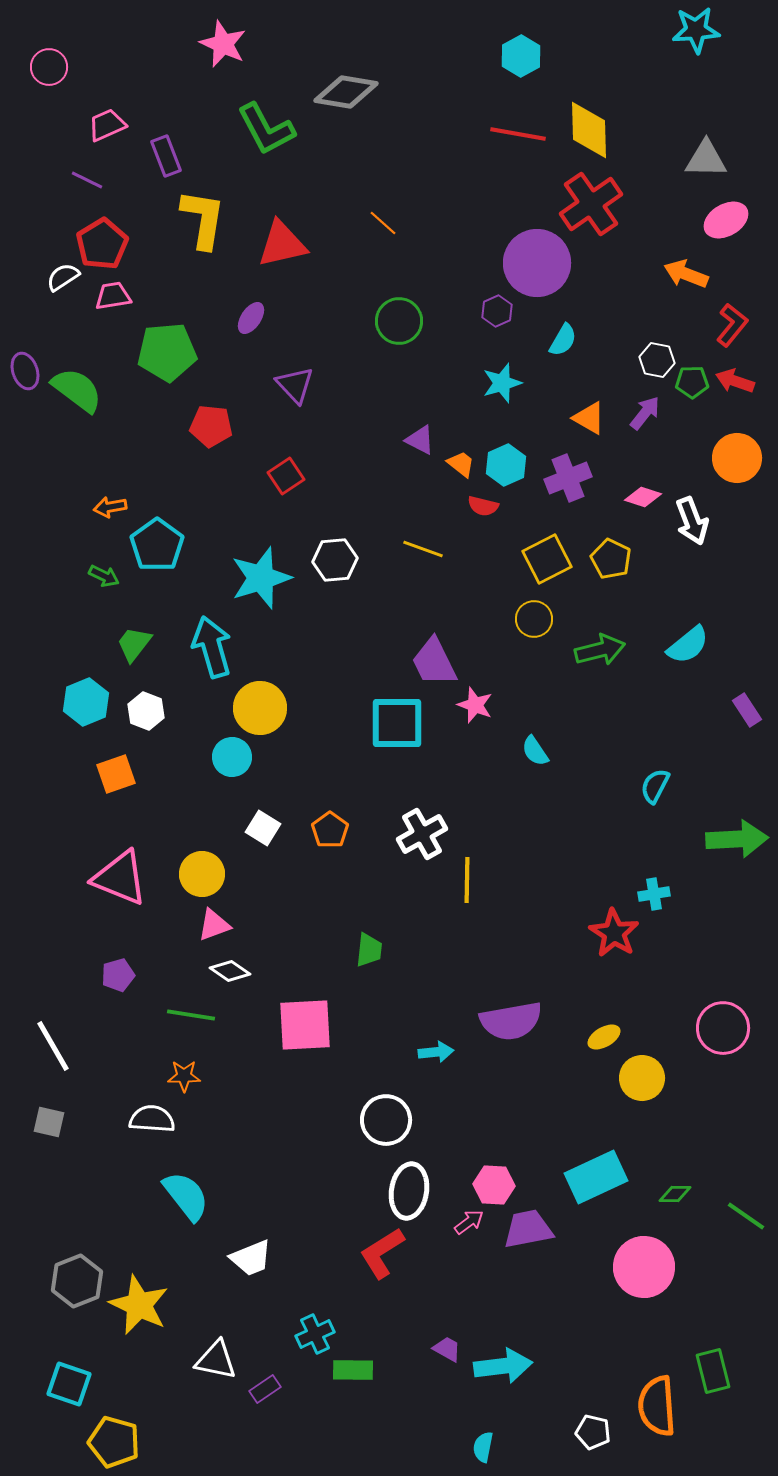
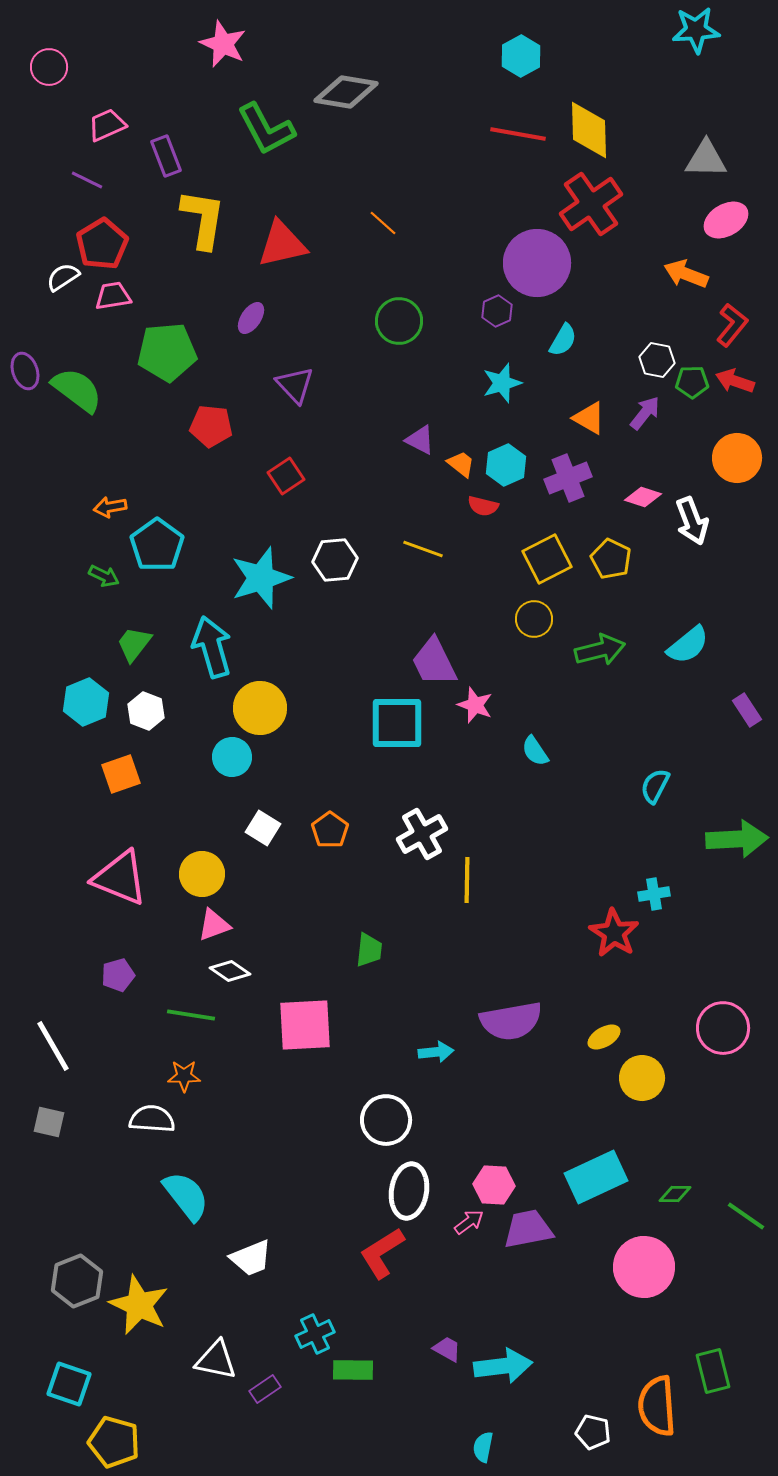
orange square at (116, 774): moved 5 px right
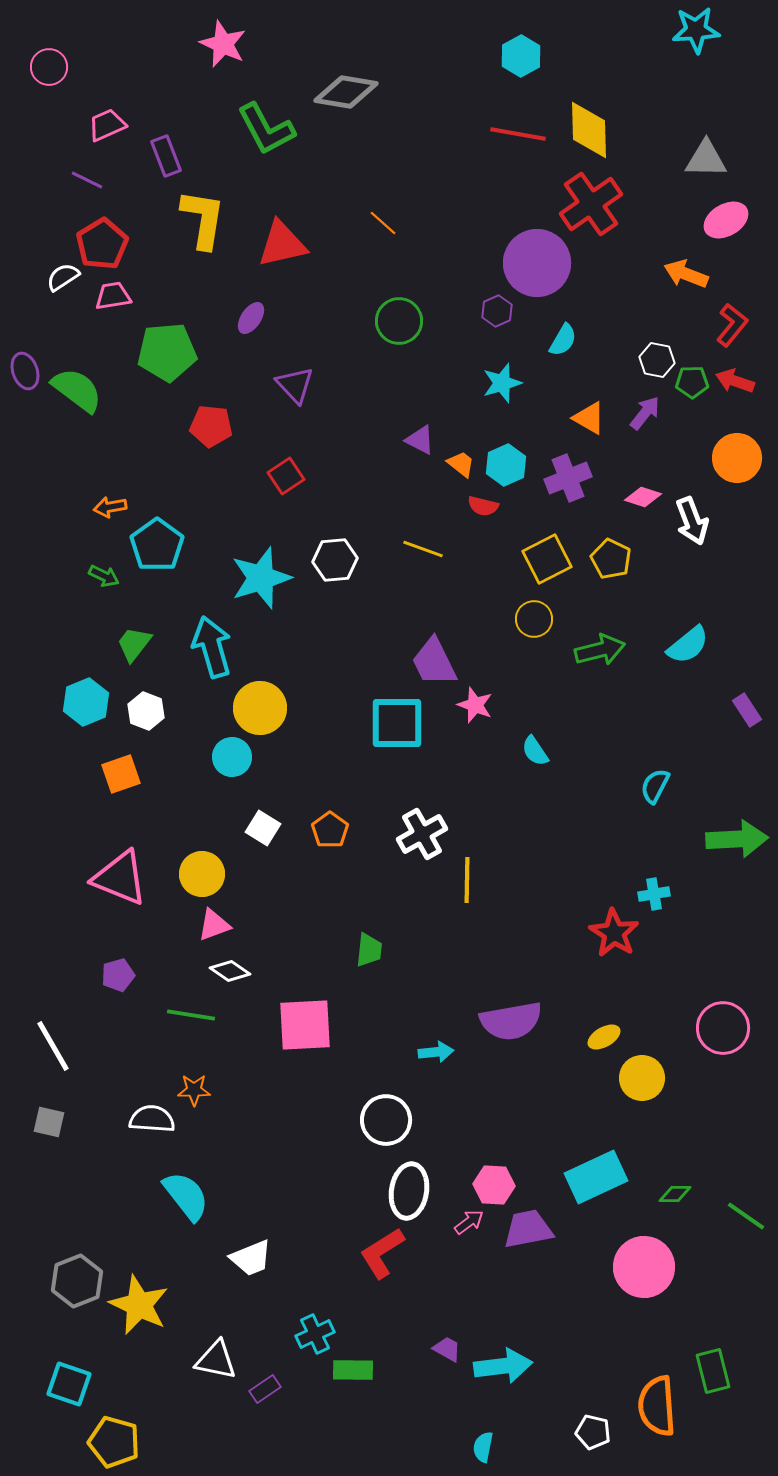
orange star at (184, 1076): moved 10 px right, 14 px down
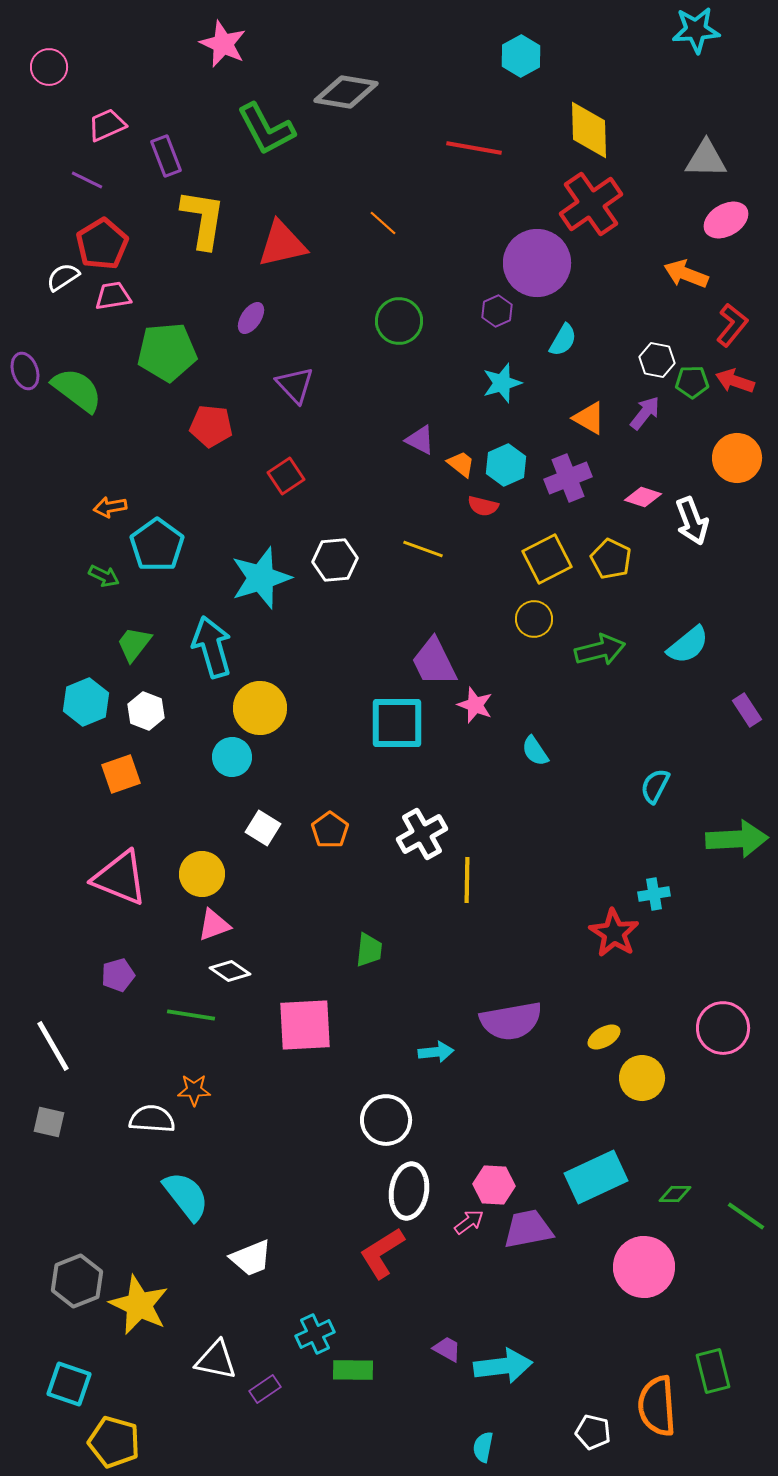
red line at (518, 134): moved 44 px left, 14 px down
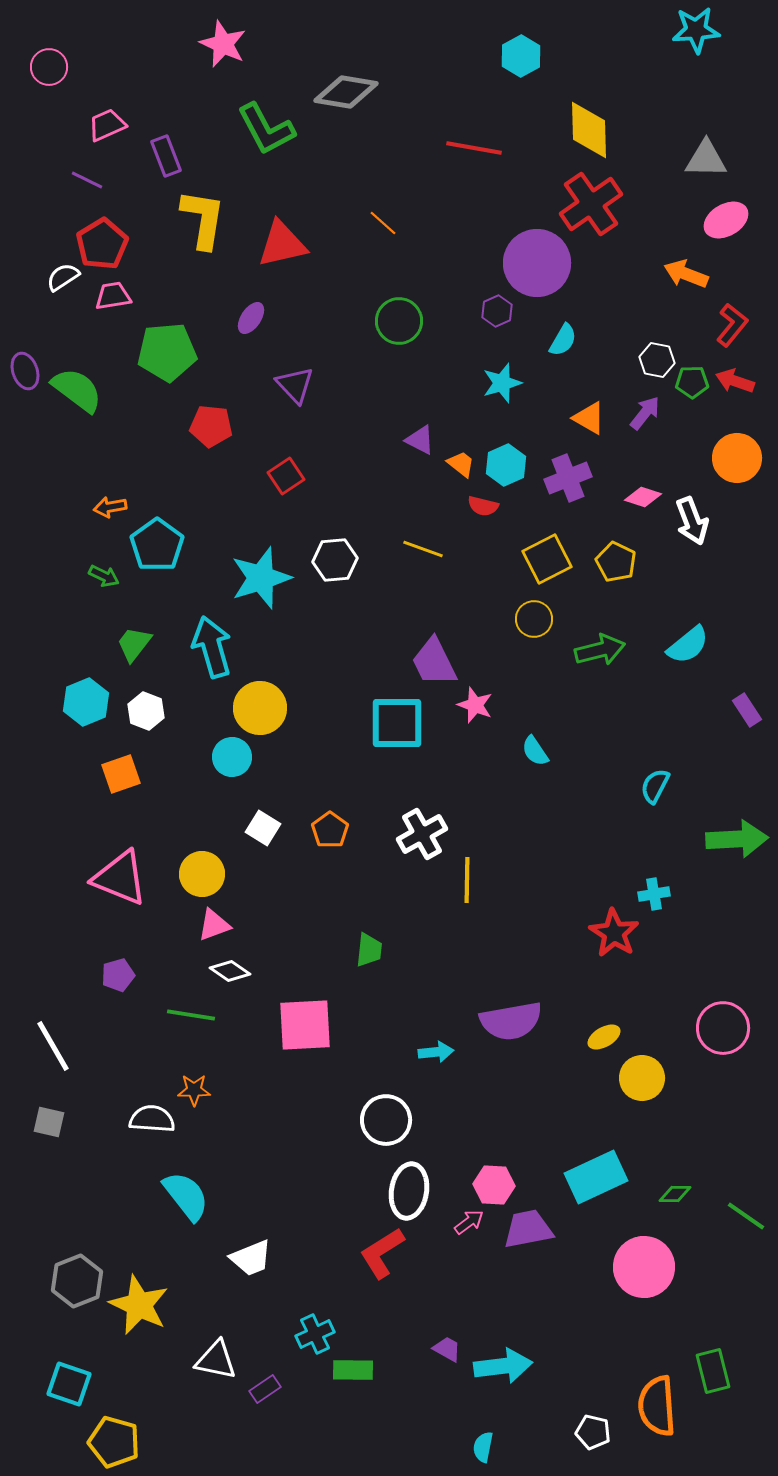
yellow pentagon at (611, 559): moved 5 px right, 3 px down
